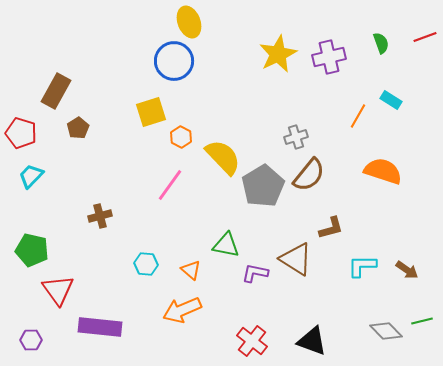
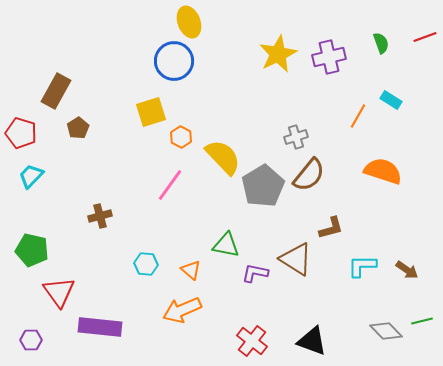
red triangle: moved 1 px right, 2 px down
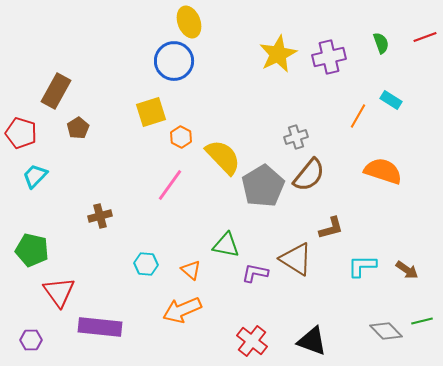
cyan trapezoid: moved 4 px right
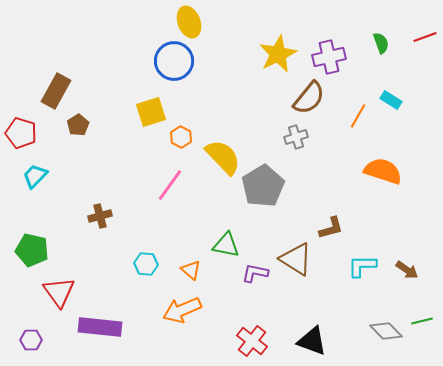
brown pentagon: moved 3 px up
brown semicircle: moved 77 px up
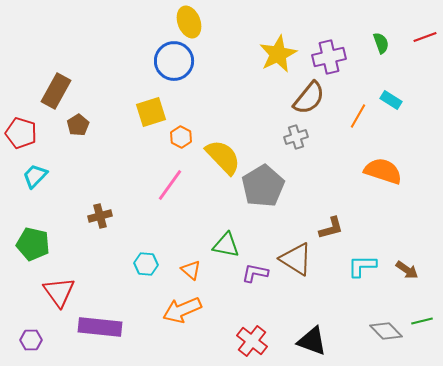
green pentagon: moved 1 px right, 6 px up
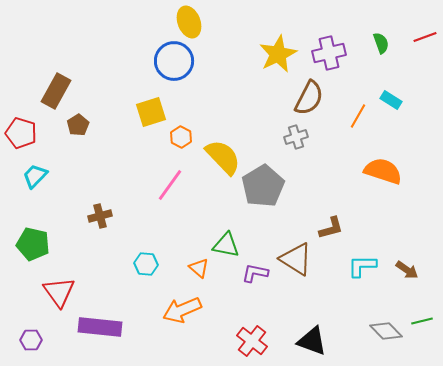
purple cross: moved 4 px up
brown semicircle: rotated 12 degrees counterclockwise
orange triangle: moved 8 px right, 2 px up
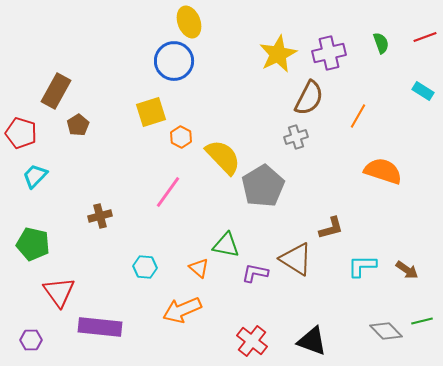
cyan rectangle: moved 32 px right, 9 px up
pink line: moved 2 px left, 7 px down
cyan hexagon: moved 1 px left, 3 px down
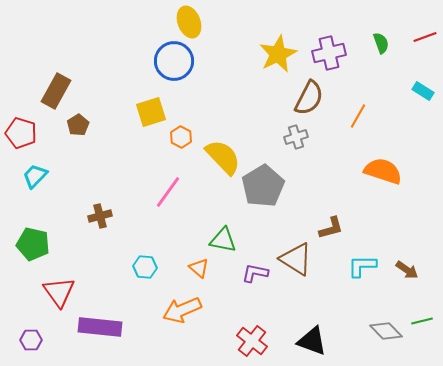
green triangle: moved 3 px left, 5 px up
